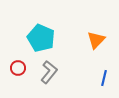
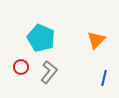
red circle: moved 3 px right, 1 px up
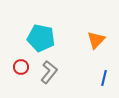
cyan pentagon: rotated 12 degrees counterclockwise
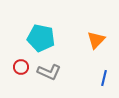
gray L-shape: rotated 75 degrees clockwise
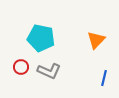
gray L-shape: moved 1 px up
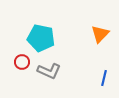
orange triangle: moved 4 px right, 6 px up
red circle: moved 1 px right, 5 px up
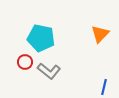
red circle: moved 3 px right
gray L-shape: rotated 15 degrees clockwise
blue line: moved 9 px down
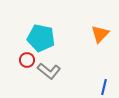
red circle: moved 2 px right, 2 px up
